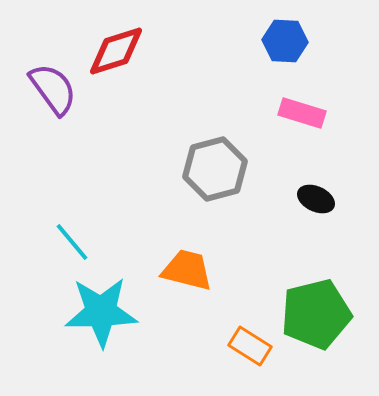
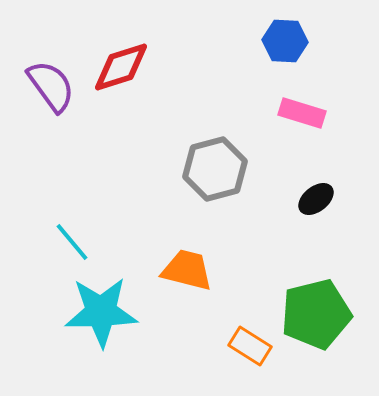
red diamond: moved 5 px right, 16 px down
purple semicircle: moved 2 px left, 3 px up
black ellipse: rotated 63 degrees counterclockwise
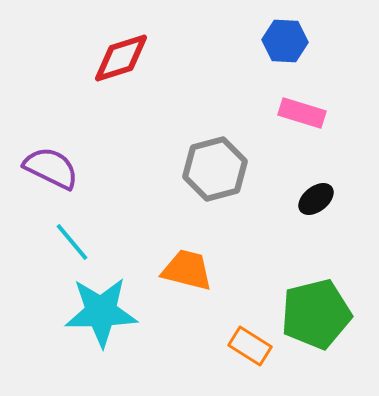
red diamond: moved 9 px up
purple semicircle: moved 82 px down; rotated 28 degrees counterclockwise
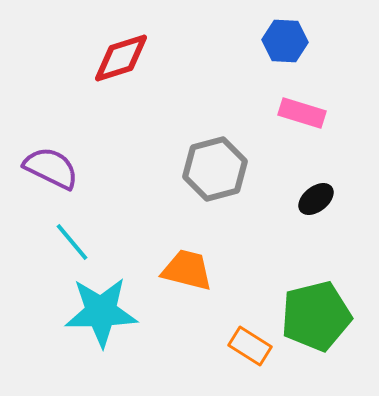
green pentagon: moved 2 px down
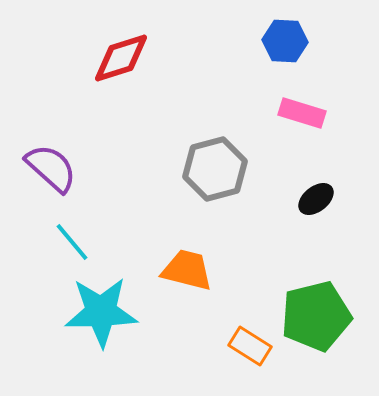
purple semicircle: rotated 16 degrees clockwise
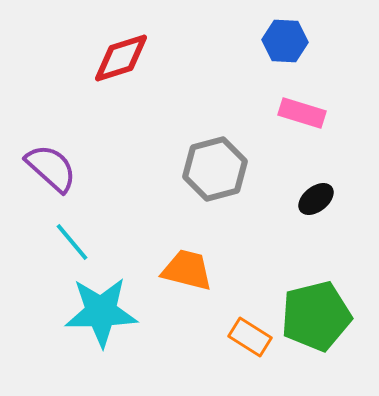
orange rectangle: moved 9 px up
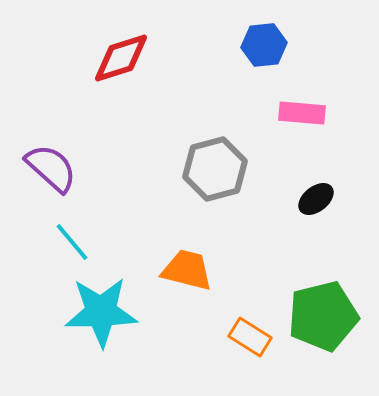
blue hexagon: moved 21 px left, 4 px down; rotated 9 degrees counterclockwise
pink rectangle: rotated 12 degrees counterclockwise
green pentagon: moved 7 px right
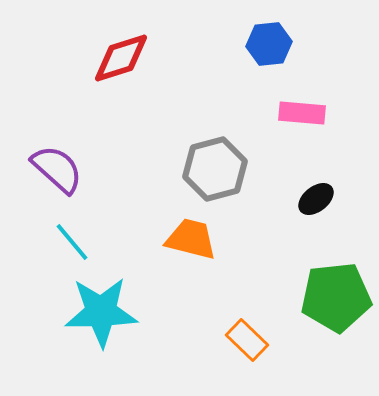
blue hexagon: moved 5 px right, 1 px up
purple semicircle: moved 6 px right, 1 px down
orange trapezoid: moved 4 px right, 31 px up
green pentagon: moved 13 px right, 19 px up; rotated 8 degrees clockwise
orange rectangle: moved 3 px left, 3 px down; rotated 12 degrees clockwise
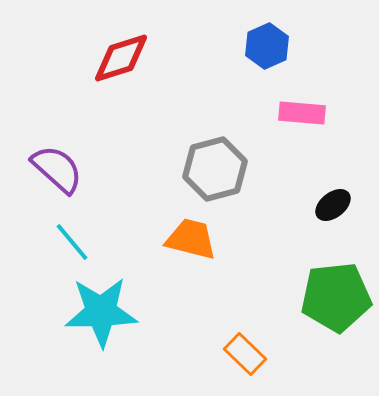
blue hexagon: moved 2 px left, 2 px down; rotated 18 degrees counterclockwise
black ellipse: moved 17 px right, 6 px down
orange rectangle: moved 2 px left, 14 px down
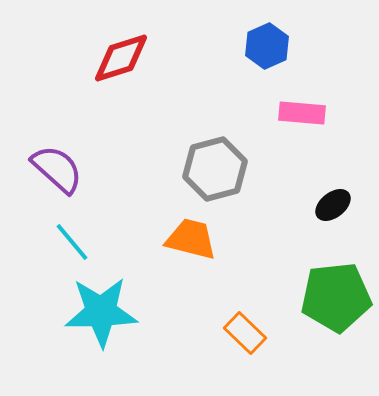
orange rectangle: moved 21 px up
